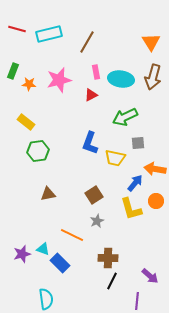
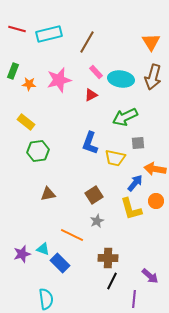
pink rectangle: rotated 32 degrees counterclockwise
purple line: moved 3 px left, 2 px up
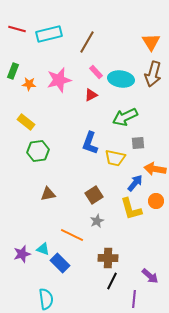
brown arrow: moved 3 px up
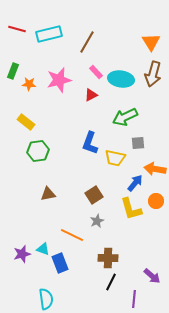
blue rectangle: rotated 24 degrees clockwise
purple arrow: moved 2 px right
black line: moved 1 px left, 1 px down
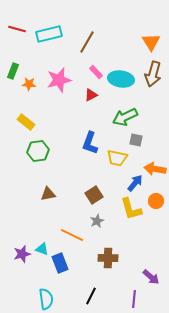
gray square: moved 2 px left, 3 px up; rotated 16 degrees clockwise
yellow trapezoid: moved 2 px right
cyan triangle: moved 1 px left
purple arrow: moved 1 px left, 1 px down
black line: moved 20 px left, 14 px down
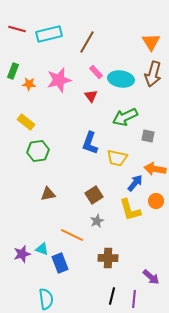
red triangle: moved 1 px down; rotated 40 degrees counterclockwise
gray square: moved 12 px right, 4 px up
yellow L-shape: moved 1 px left, 1 px down
black line: moved 21 px right; rotated 12 degrees counterclockwise
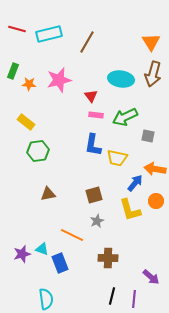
pink rectangle: moved 43 px down; rotated 40 degrees counterclockwise
blue L-shape: moved 3 px right, 2 px down; rotated 10 degrees counterclockwise
brown square: rotated 18 degrees clockwise
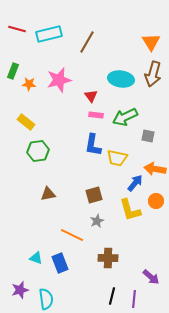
cyan triangle: moved 6 px left, 9 px down
purple star: moved 2 px left, 36 px down
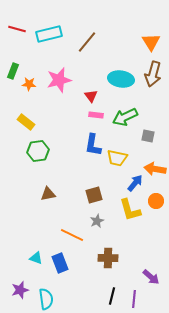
brown line: rotated 10 degrees clockwise
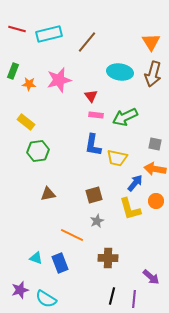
cyan ellipse: moved 1 px left, 7 px up
gray square: moved 7 px right, 8 px down
yellow L-shape: moved 1 px up
cyan semicircle: rotated 130 degrees clockwise
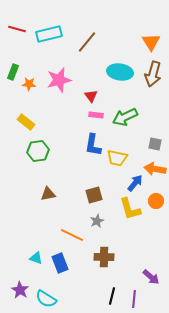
green rectangle: moved 1 px down
brown cross: moved 4 px left, 1 px up
purple star: rotated 24 degrees counterclockwise
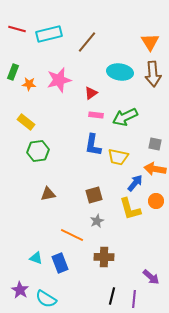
orange triangle: moved 1 px left
brown arrow: rotated 20 degrees counterclockwise
red triangle: moved 3 px up; rotated 32 degrees clockwise
yellow trapezoid: moved 1 px right, 1 px up
